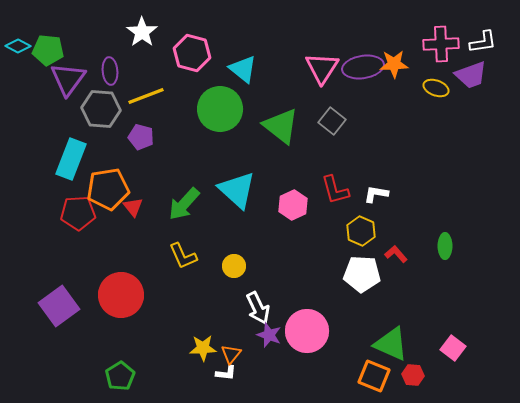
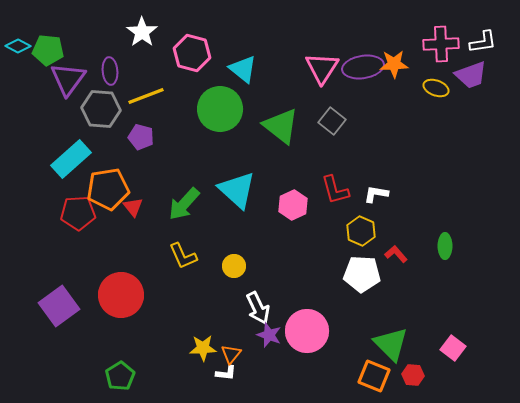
cyan rectangle at (71, 159): rotated 27 degrees clockwise
green triangle at (391, 344): rotated 21 degrees clockwise
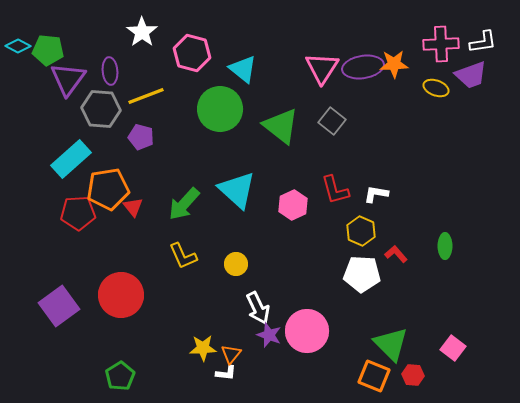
yellow circle at (234, 266): moved 2 px right, 2 px up
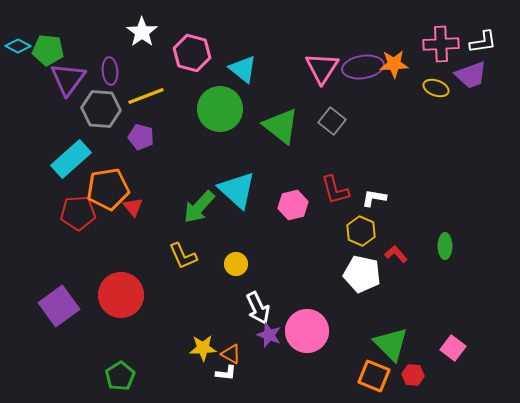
white L-shape at (376, 194): moved 2 px left, 4 px down
green arrow at (184, 204): moved 15 px right, 3 px down
pink hexagon at (293, 205): rotated 12 degrees clockwise
white pentagon at (362, 274): rotated 9 degrees clockwise
orange triangle at (231, 354): rotated 40 degrees counterclockwise
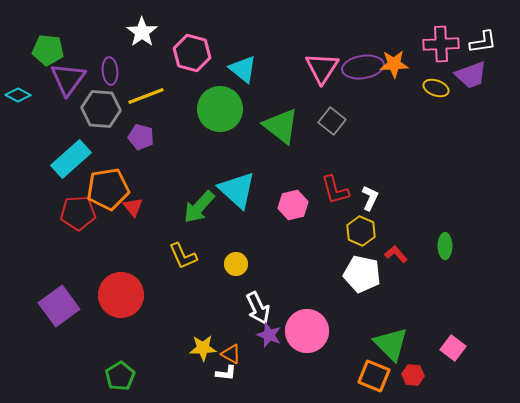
cyan diamond at (18, 46): moved 49 px down
white L-shape at (374, 198): moved 4 px left; rotated 105 degrees clockwise
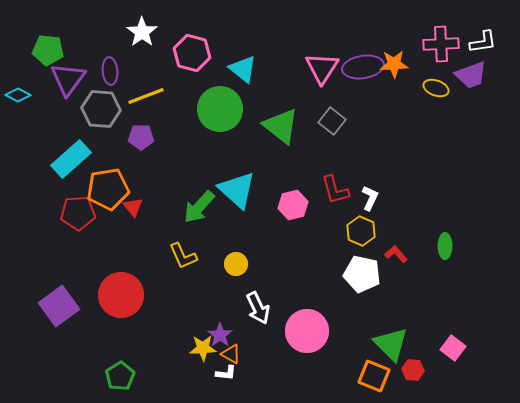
purple pentagon at (141, 137): rotated 15 degrees counterclockwise
purple star at (269, 335): moved 49 px left; rotated 15 degrees clockwise
red hexagon at (413, 375): moved 5 px up
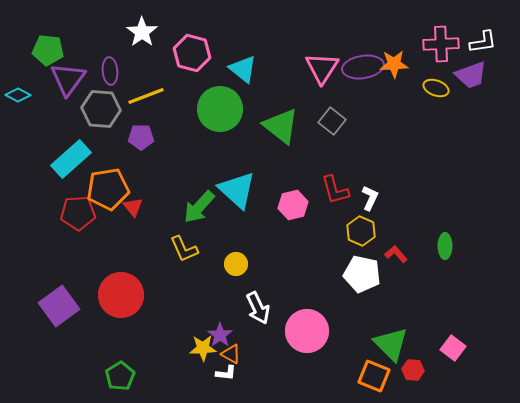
yellow L-shape at (183, 256): moved 1 px right, 7 px up
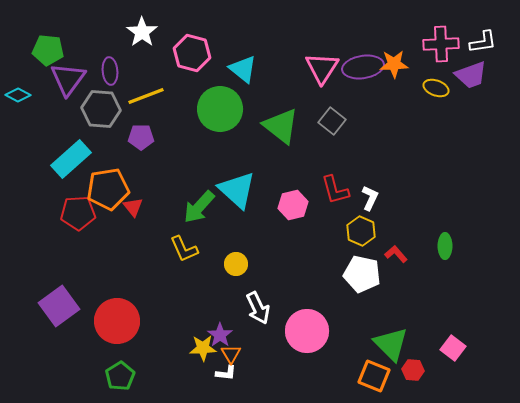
red circle at (121, 295): moved 4 px left, 26 px down
orange triangle at (231, 354): rotated 30 degrees clockwise
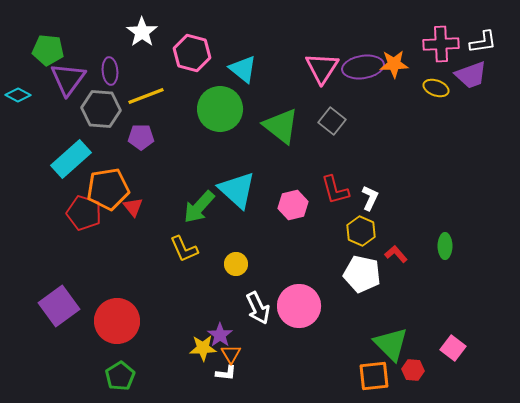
red pentagon at (78, 213): moved 6 px right; rotated 20 degrees clockwise
pink circle at (307, 331): moved 8 px left, 25 px up
orange square at (374, 376): rotated 28 degrees counterclockwise
